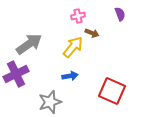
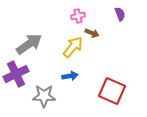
gray star: moved 6 px left, 6 px up; rotated 20 degrees clockwise
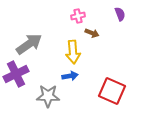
yellow arrow: moved 5 px down; rotated 135 degrees clockwise
gray star: moved 4 px right
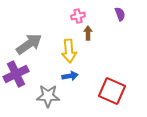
brown arrow: moved 4 px left; rotated 112 degrees counterclockwise
yellow arrow: moved 4 px left, 1 px up
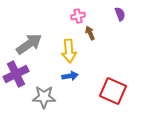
brown arrow: moved 2 px right; rotated 24 degrees counterclockwise
red square: moved 1 px right
gray star: moved 4 px left, 1 px down
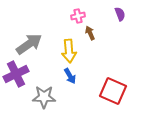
blue arrow: rotated 70 degrees clockwise
